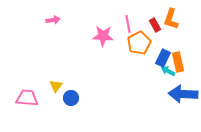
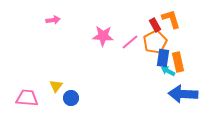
orange L-shape: rotated 145 degrees clockwise
pink line: moved 2 px right, 18 px down; rotated 60 degrees clockwise
orange pentagon: moved 16 px right, 1 px up
blue rectangle: rotated 18 degrees counterclockwise
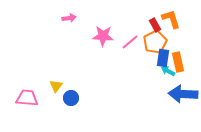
pink arrow: moved 16 px right, 2 px up
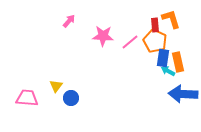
pink arrow: moved 3 px down; rotated 40 degrees counterclockwise
red rectangle: rotated 24 degrees clockwise
orange pentagon: moved 1 px up; rotated 20 degrees counterclockwise
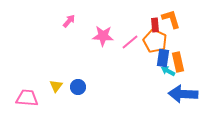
blue circle: moved 7 px right, 11 px up
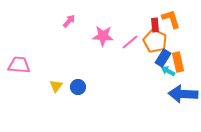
blue rectangle: rotated 24 degrees clockwise
pink trapezoid: moved 8 px left, 33 px up
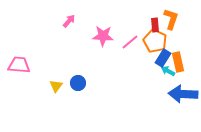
orange L-shape: rotated 35 degrees clockwise
blue circle: moved 4 px up
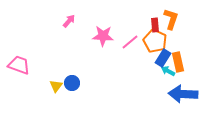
pink trapezoid: rotated 15 degrees clockwise
blue circle: moved 6 px left
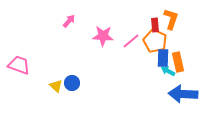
pink line: moved 1 px right, 1 px up
blue rectangle: rotated 30 degrees counterclockwise
yellow triangle: rotated 24 degrees counterclockwise
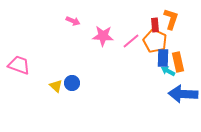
pink arrow: moved 4 px right; rotated 72 degrees clockwise
